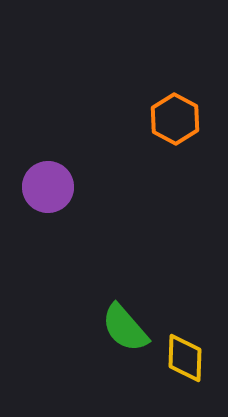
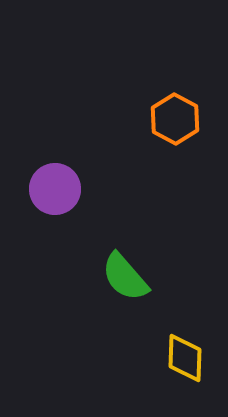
purple circle: moved 7 px right, 2 px down
green semicircle: moved 51 px up
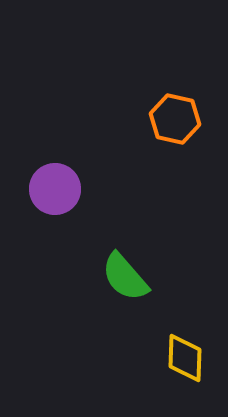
orange hexagon: rotated 15 degrees counterclockwise
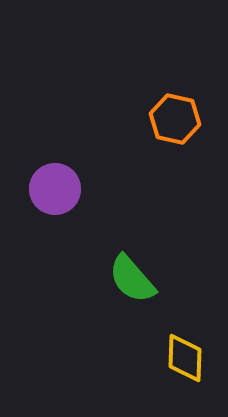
green semicircle: moved 7 px right, 2 px down
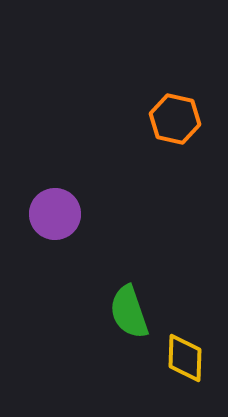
purple circle: moved 25 px down
green semicircle: moved 3 px left, 33 px down; rotated 22 degrees clockwise
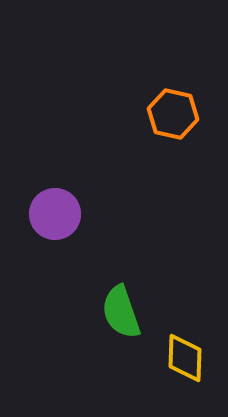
orange hexagon: moved 2 px left, 5 px up
green semicircle: moved 8 px left
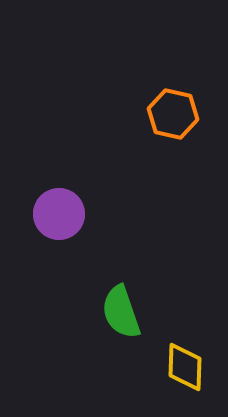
purple circle: moved 4 px right
yellow diamond: moved 9 px down
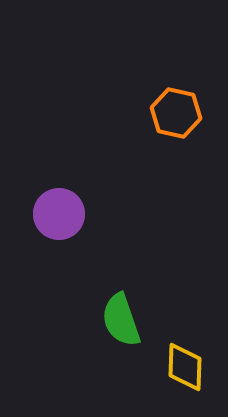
orange hexagon: moved 3 px right, 1 px up
green semicircle: moved 8 px down
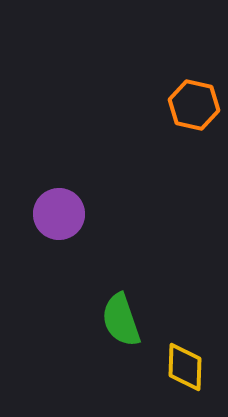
orange hexagon: moved 18 px right, 8 px up
